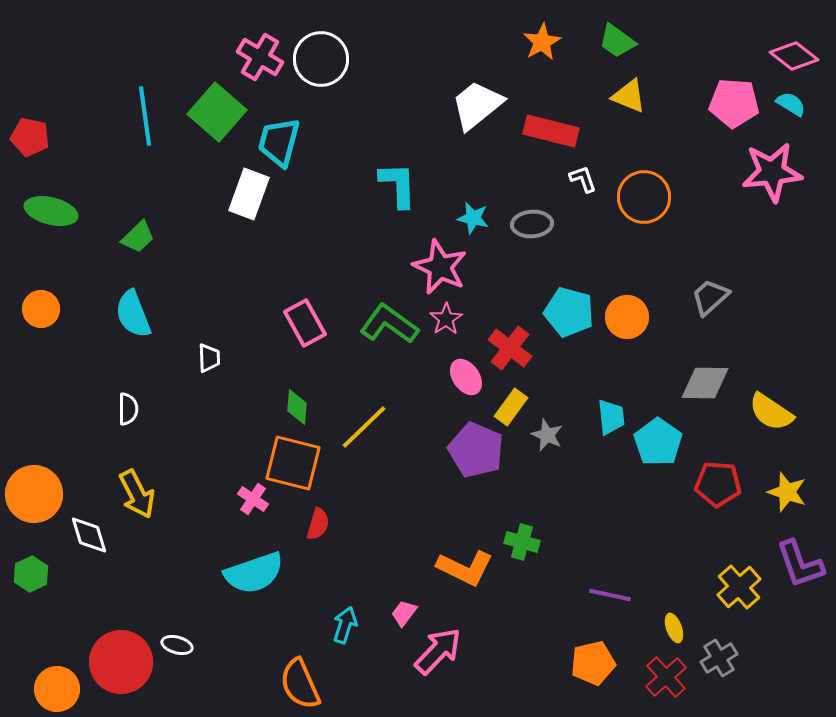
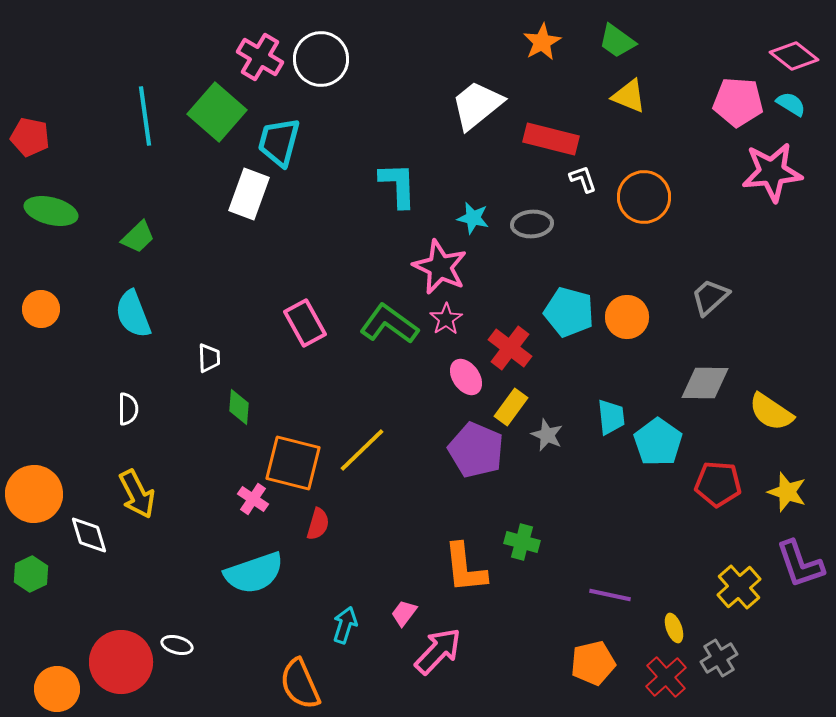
pink pentagon at (734, 103): moved 4 px right, 1 px up
red rectangle at (551, 131): moved 8 px down
green diamond at (297, 407): moved 58 px left
yellow line at (364, 427): moved 2 px left, 23 px down
orange L-shape at (465, 568): rotated 58 degrees clockwise
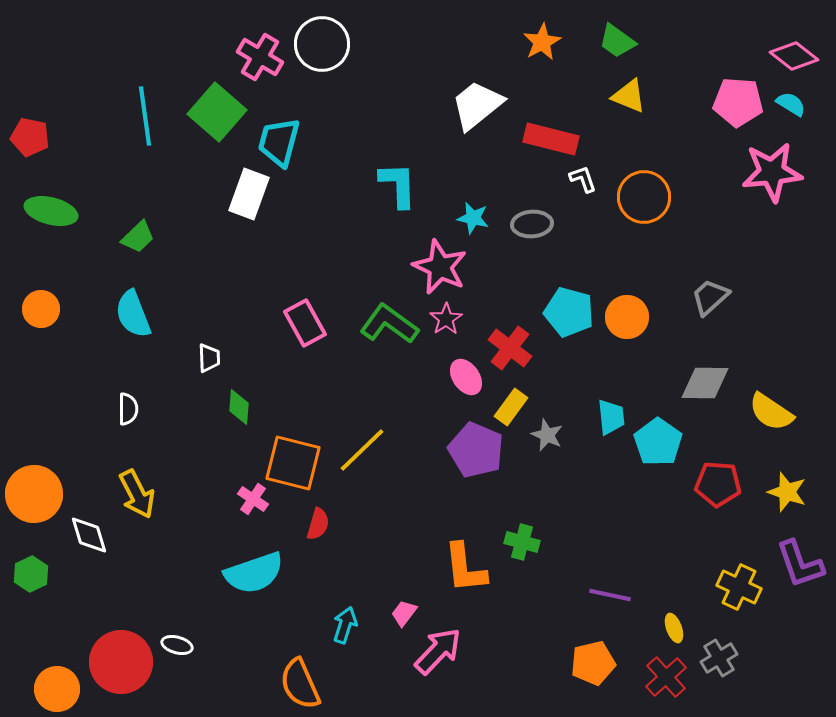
white circle at (321, 59): moved 1 px right, 15 px up
yellow cross at (739, 587): rotated 24 degrees counterclockwise
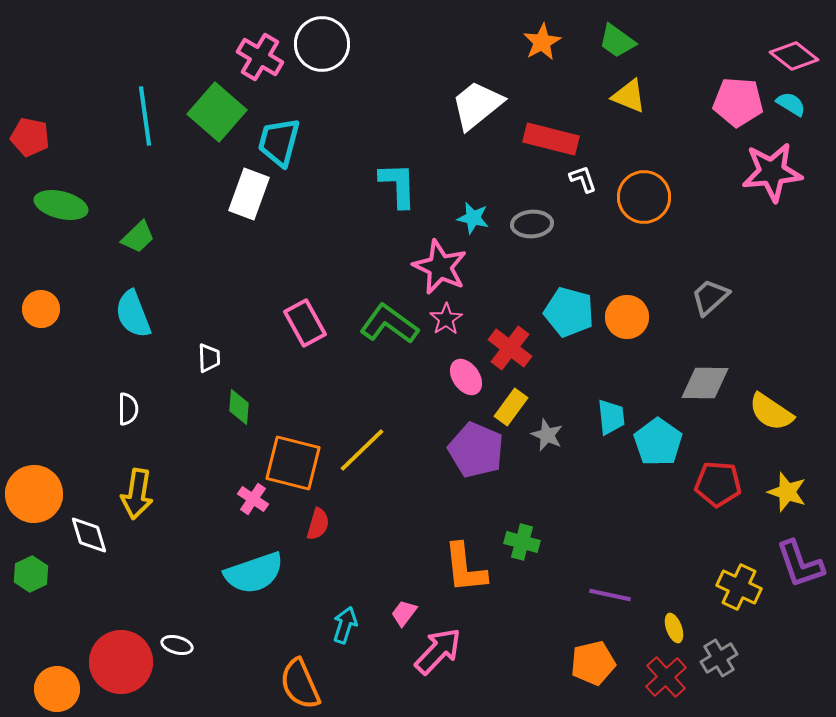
green ellipse at (51, 211): moved 10 px right, 6 px up
yellow arrow at (137, 494): rotated 36 degrees clockwise
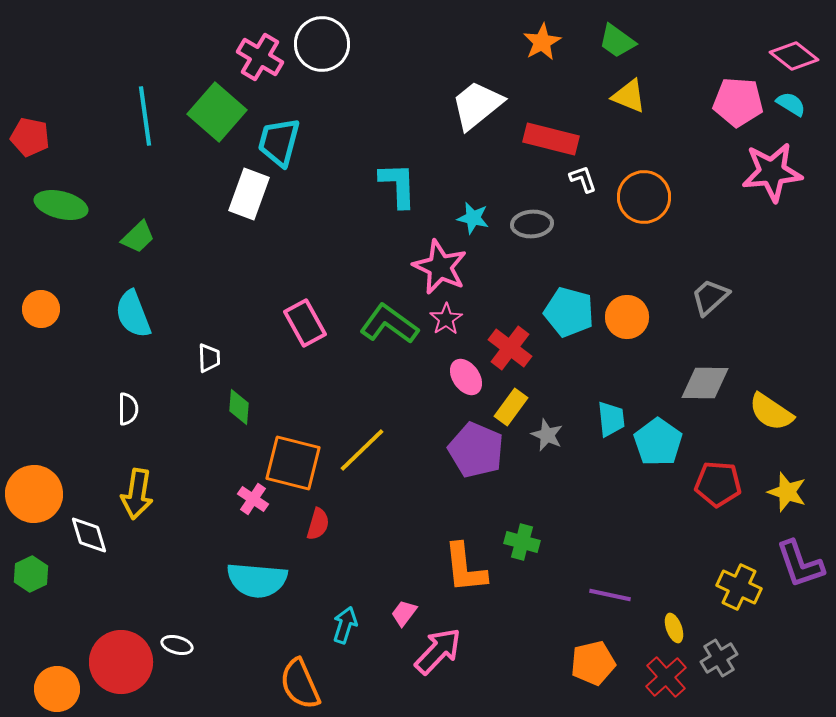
cyan trapezoid at (611, 417): moved 2 px down
cyan semicircle at (254, 573): moved 3 px right, 7 px down; rotated 24 degrees clockwise
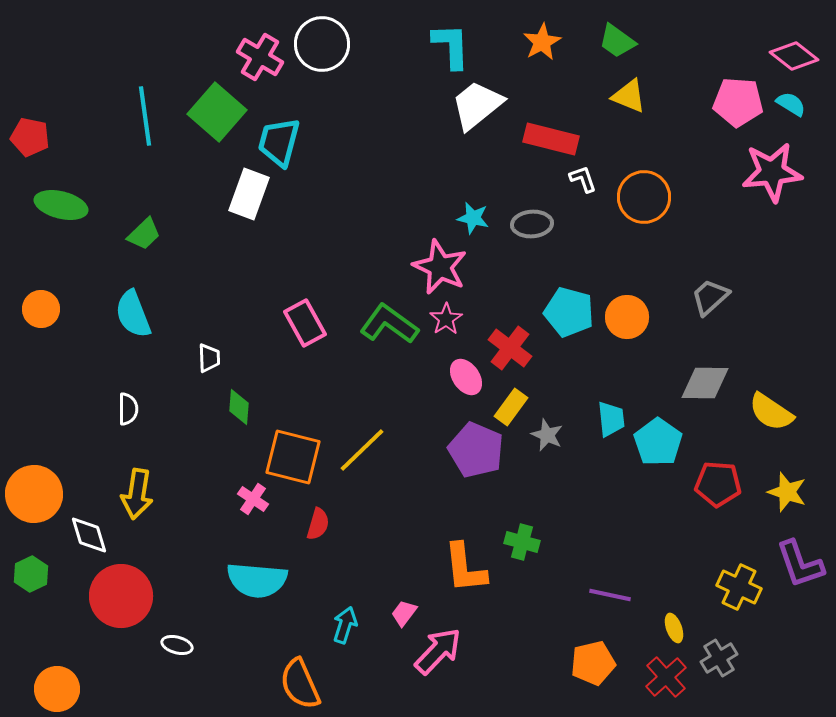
cyan L-shape at (398, 185): moved 53 px right, 139 px up
green trapezoid at (138, 237): moved 6 px right, 3 px up
orange square at (293, 463): moved 6 px up
red circle at (121, 662): moved 66 px up
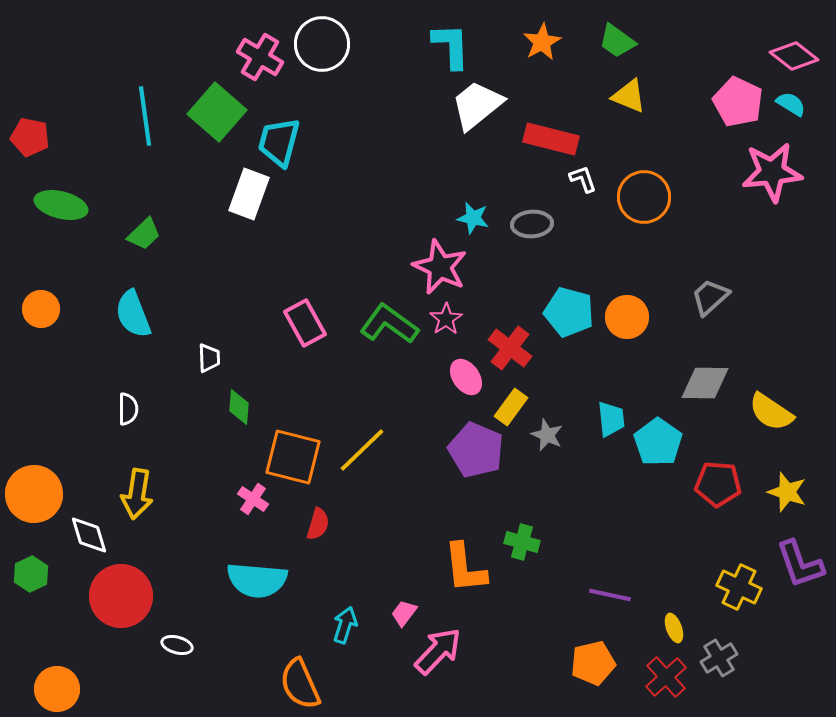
pink pentagon at (738, 102): rotated 21 degrees clockwise
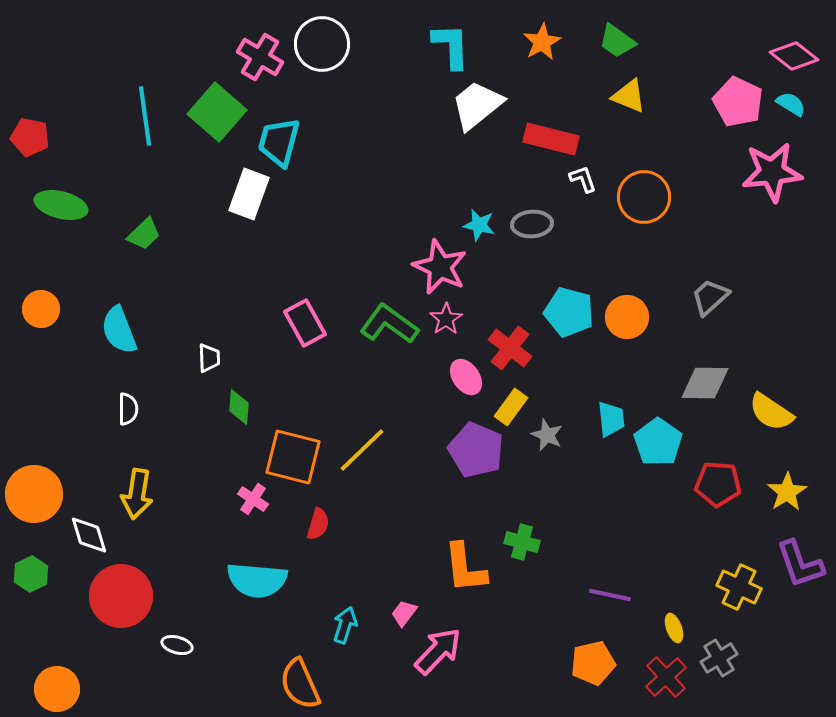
cyan star at (473, 218): moved 6 px right, 7 px down
cyan semicircle at (133, 314): moved 14 px left, 16 px down
yellow star at (787, 492): rotated 21 degrees clockwise
